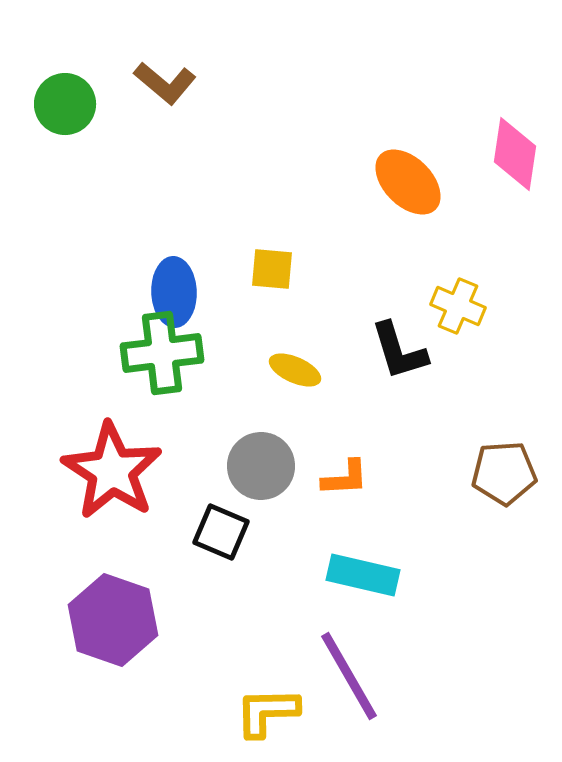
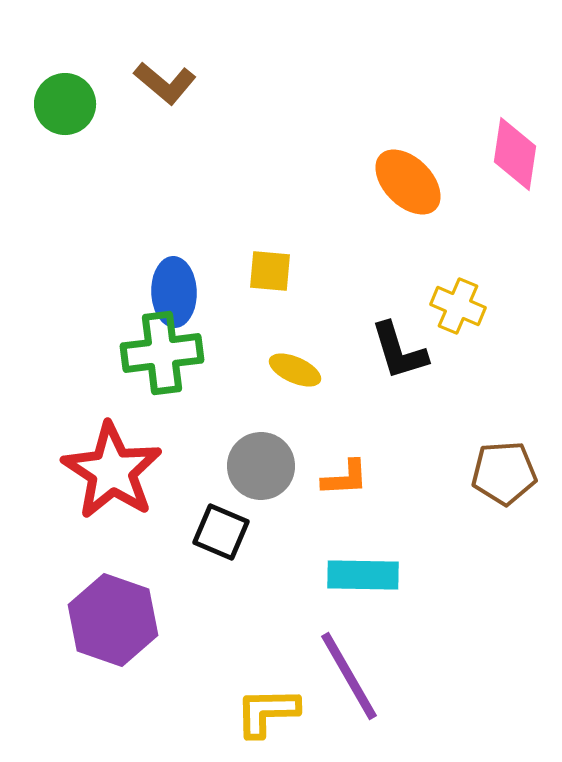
yellow square: moved 2 px left, 2 px down
cyan rectangle: rotated 12 degrees counterclockwise
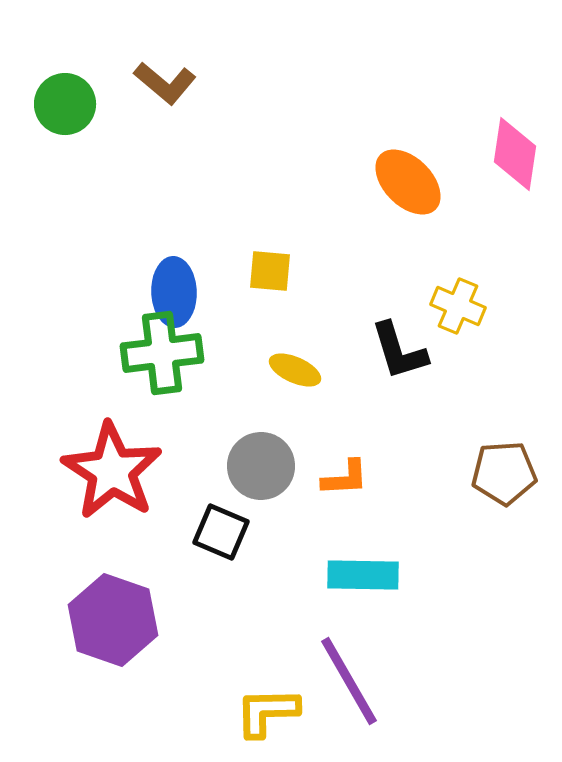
purple line: moved 5 px down
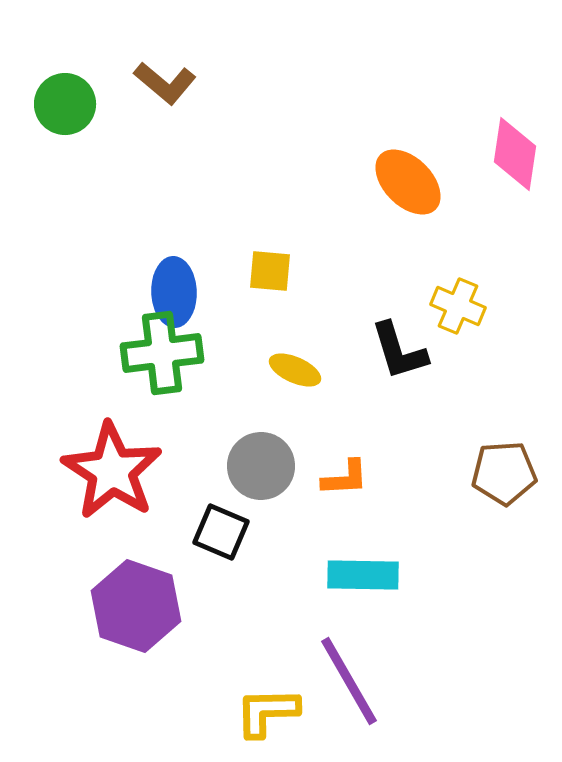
purple hexagon: moved 23 px right, 14 px up
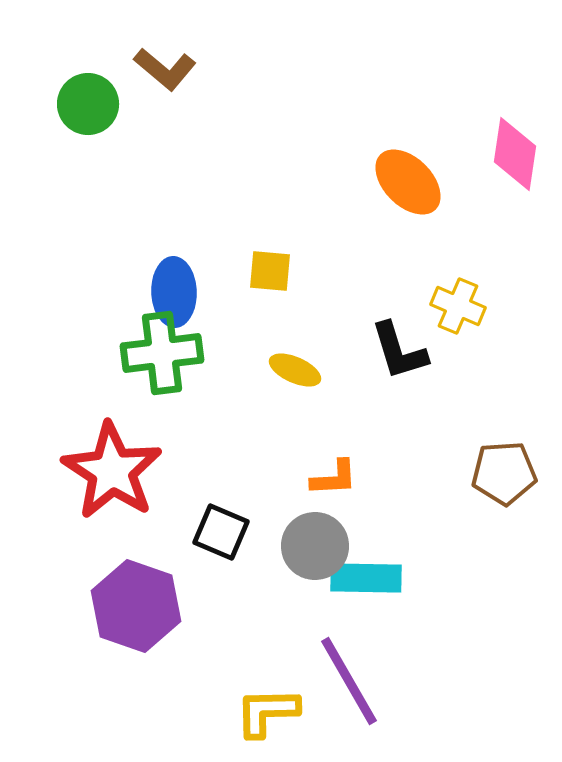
brown L-shape: moved 14 px up
green circle: moved 23 px right
gray circle: moved 54 px right, 80 px down
orange L-shape: moved 11 px left
cyan rectangle: moved 3 px right, 3 px down
